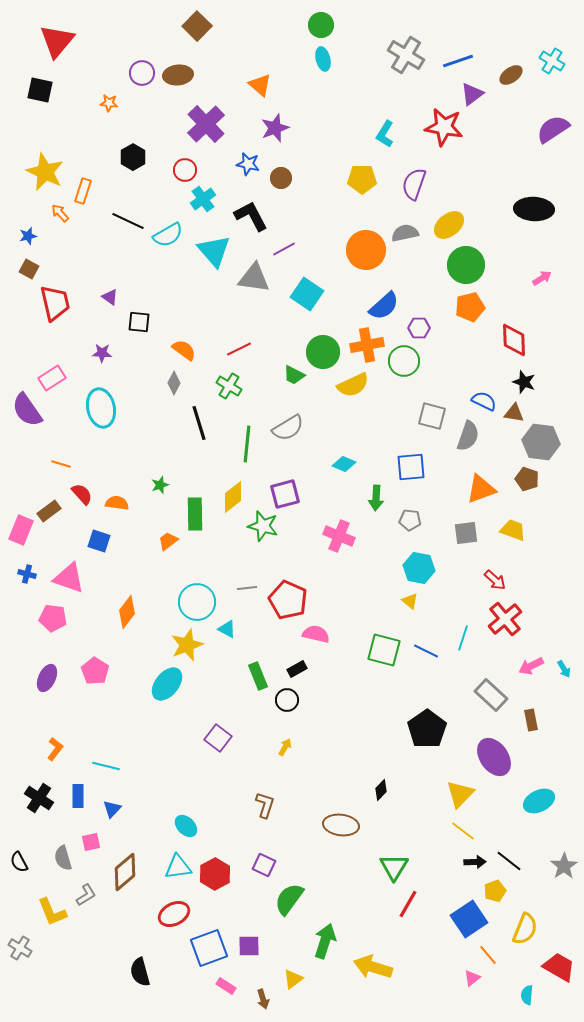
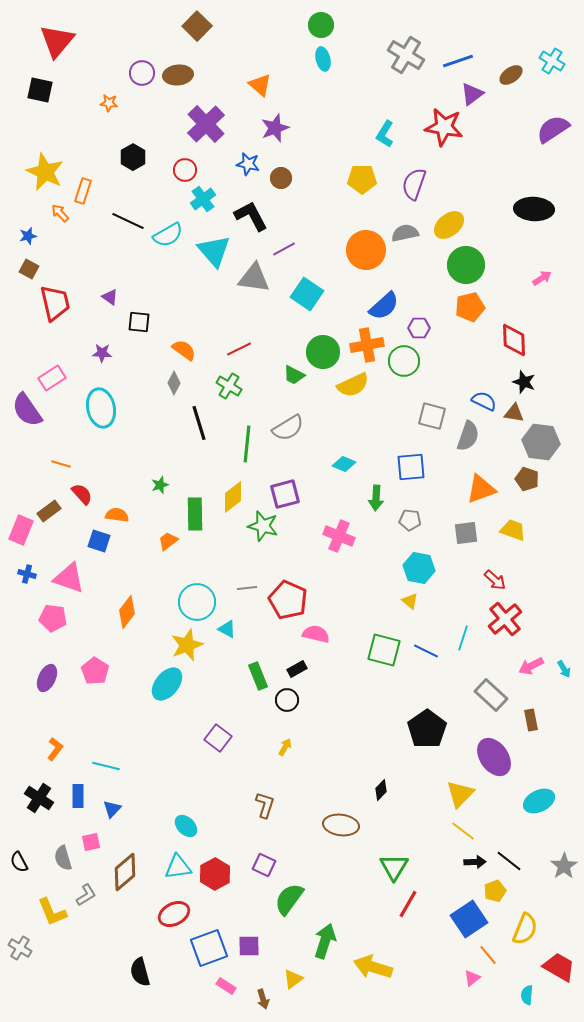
orange semicircle at (117, 503): moved 12 px down
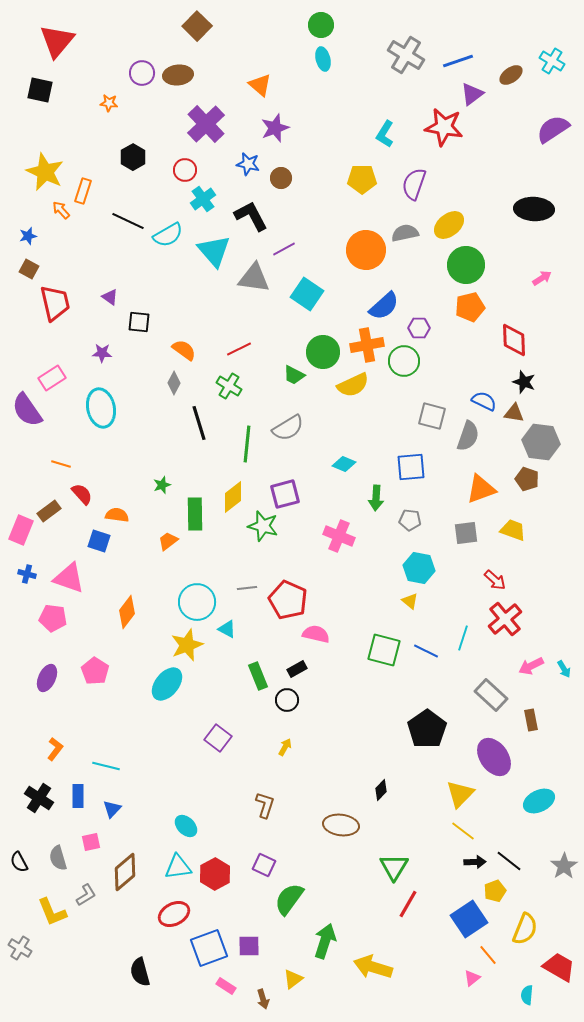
orange arrow at (60, 213): moved 1 px right, 3 px up
green star at (160, 485): moved 2 px right
gray semicircle at (63, 858): moved 5 px left
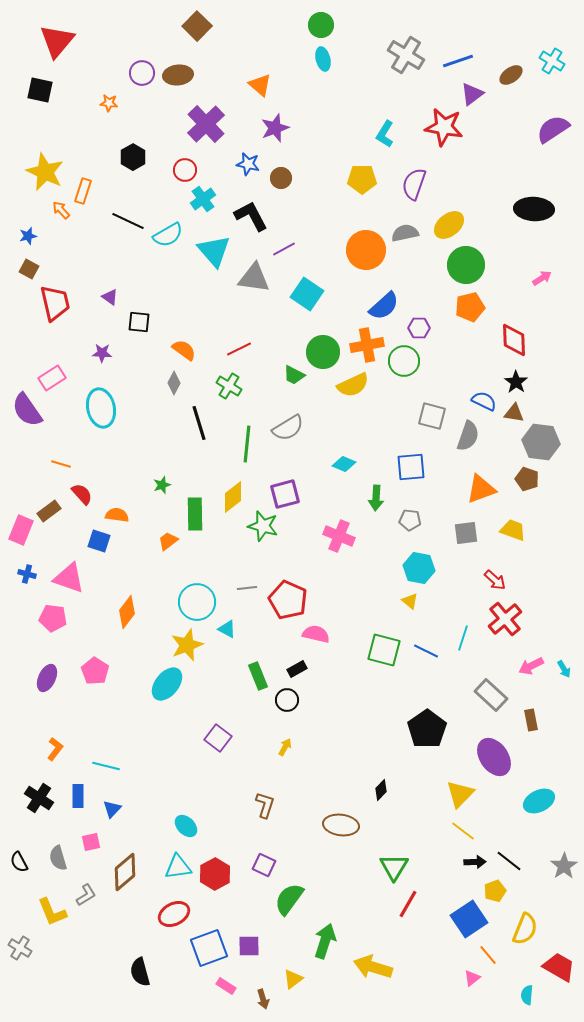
black star at (524, 382): moved 8 px left; rotated 15 degrees clockwise
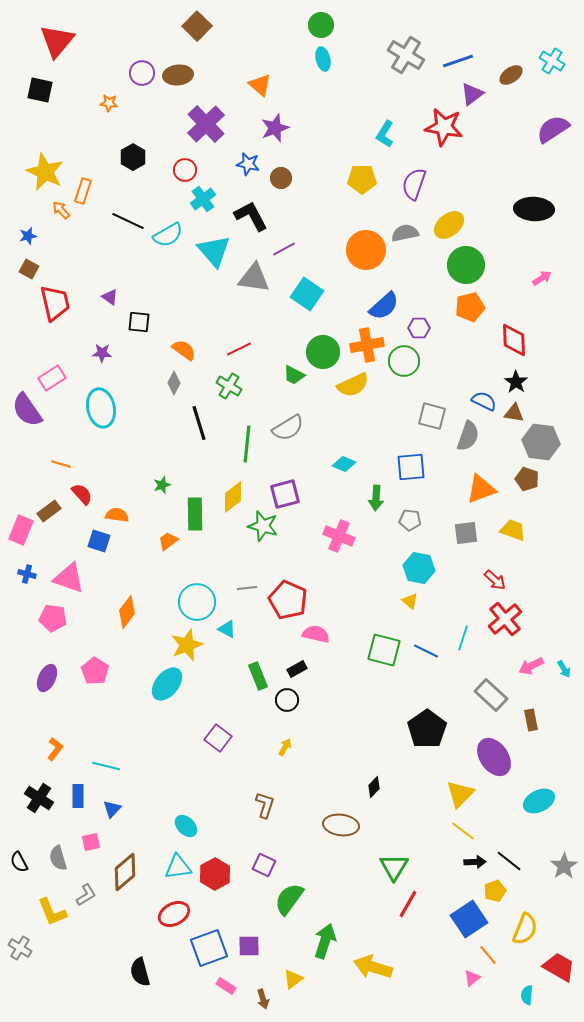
black diamond at (381, 790): moved 7 px left, 3 px up
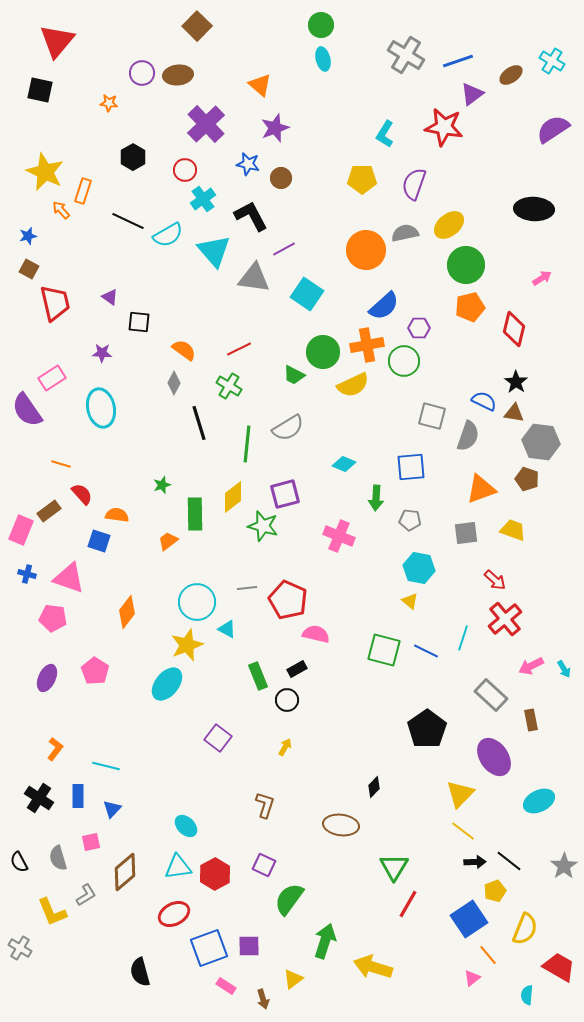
red diamond at (514, 340): moved 11 px up; rotated 16 degrees clockwise
